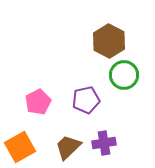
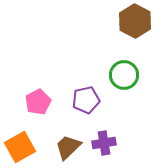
brown hexagon: moved 26 px right, 20 px up
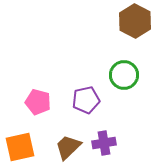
pink pentagon: rotated 30 degrees counterclockwise
orange square: rotated 16 degrees clockwise
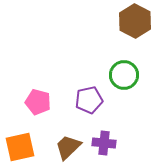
purple pentagon: moved 3 px right
purple cross: rotated 15 degrees clockwise
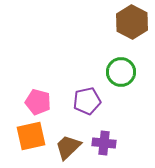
brown hexagon: moved 3 px left, 1 px down
green circle: moved 3 px left, 3 px up
purple pentagon: moved 2 px left, 1 px down
orange square: moved 11 px right, 11 px up
